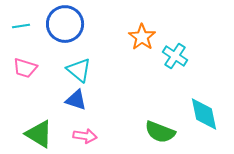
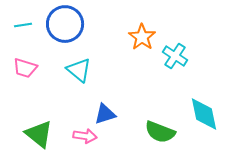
cyan line: moved 2 px right, 1 px up
blue triangle: moved 29 px right, 14 px down; rotated 35 degrees counterclockwise
green triangle: rotated 8 degrees clockwise
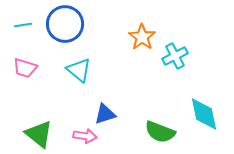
cyan cross: rotated 30 degrees clockwise
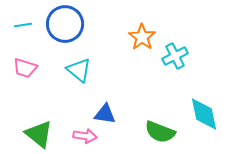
blue triangle: rotated 25 degrees clockwise
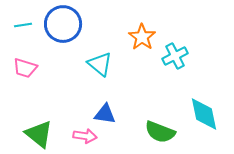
blue circle: moved 2 px left
cyan triangle: moved 21 px right, 6 px up
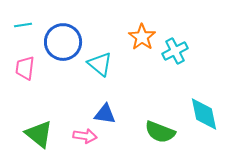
blue circle: moved 18 px down
cyan cross: moved 5 px up
pink trapezoid: rotated 80 degrees clockwise
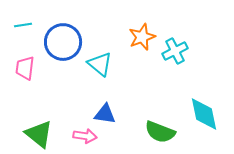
orange star: rotated 16 degrees clockwise
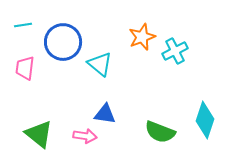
cyan diamond: moved 1 px right, 6 px down; rotated 30 degrees clockwise
